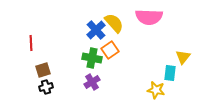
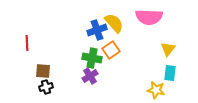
blue cross: moved 1 px right; rotated 24 degrees clockwise
red line: moved 4 px left
orange square: moved 1 px right
yellow triangle: moved 15 px left, 8 px up
brown square: moved 1 px down; rotated 21 degrees clockwise
purple cross: moved 2 px left, 6 px up
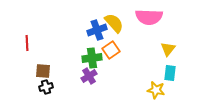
green cross: rotated 18 degrees counterclockwise
purple cross: moved 1 px left
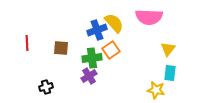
brown square: moved 18 px right, 23 px up
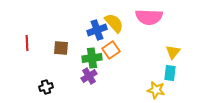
yellow triangle: moved 5 px right, 3 px down
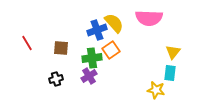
pink semicircle: moved 1 px down
red line: rotated 28 degrees counterclockwise
black cross: moved 10 px right, 8 px up
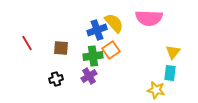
green cross: moved 1 px right, 2 px up
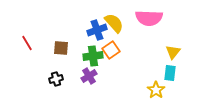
yellow star: rotated 24 degrees clockwise
